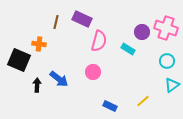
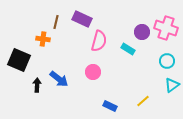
orange cross: moved 4 px right, 5 px up
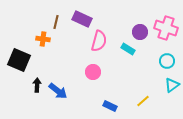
purple circle: moved 2 px left
blue arrow: moved 1 px left, 12 px down
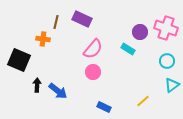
pink semicircle: moved 6 px left, 8 px down; rotated 25 degrees clockwise
blue rectangle: moved 6 px left, 1 px down
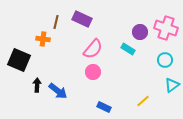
cyan circle: moved 2 px left, 1 px up
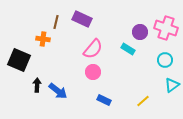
blue rectangle: moved 7 px up
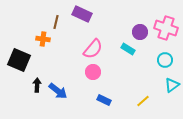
purple rectangle: moved 5 px up
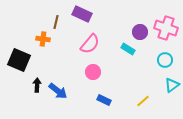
pink semicircle: moved 3 px left, 5 px up
